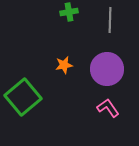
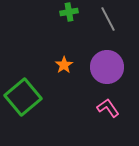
gray line: moved 2 px left, 1 px up; rotated 30 degrees counterclockwise
orange star: rotated 24 degrees counterclockwise
purple circle: moved 2 px up
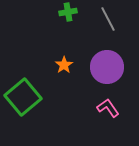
green cross: moved 1 px left
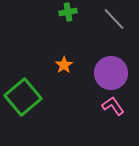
gray line: moved 6 px right; rotated 15 degrees counterclockwise
purple circle: moved 4 px right, 6 px down
pink L-shape: moved 5 px right, 2 px up
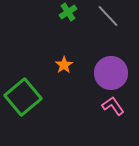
green cross: rotated 24 degrees counterclockwise
gray line: moved 6 px left, 3 px up
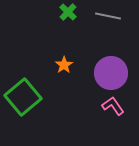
green cross: rotated 12 degrees counterclockwise
gray line: rotated 35 degrees counterclockwise
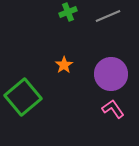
green cross: rotated 24 degrees clockwise
gray line: rotated 35 degrees counterclockwise
purple circle: moved 1 px down
pink L-shape: moved 3 px down
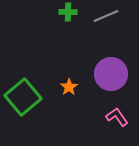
green cross: rotated 24 degrees clockwise
gray line: moved 2 px left
orange star: moved 5 px right, 22 px down
pink L-shape: moved 4 px right, 8 px down
